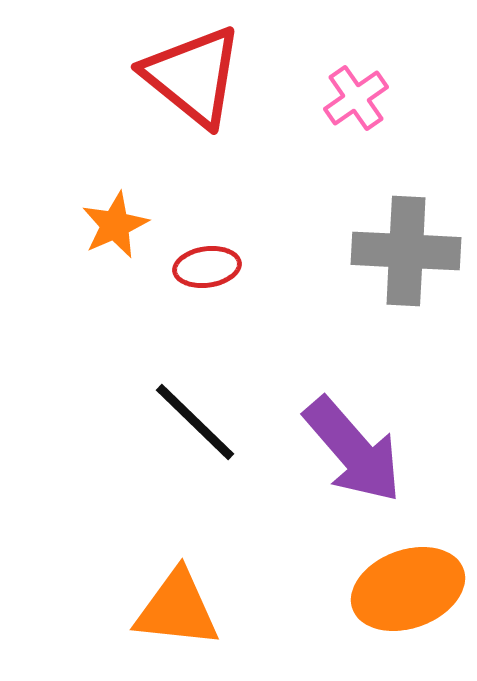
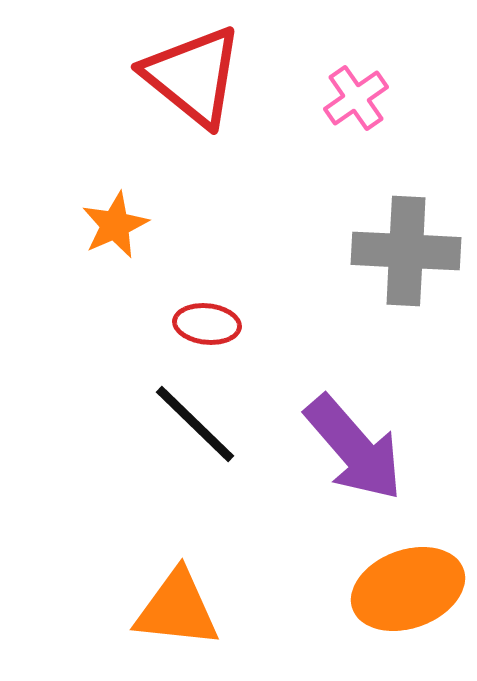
red ellipse: moved 57 px down; rotated 14 degrees clockwise
black line: moved 2 px down
purple arrow: moved 1 px right, 2 px up
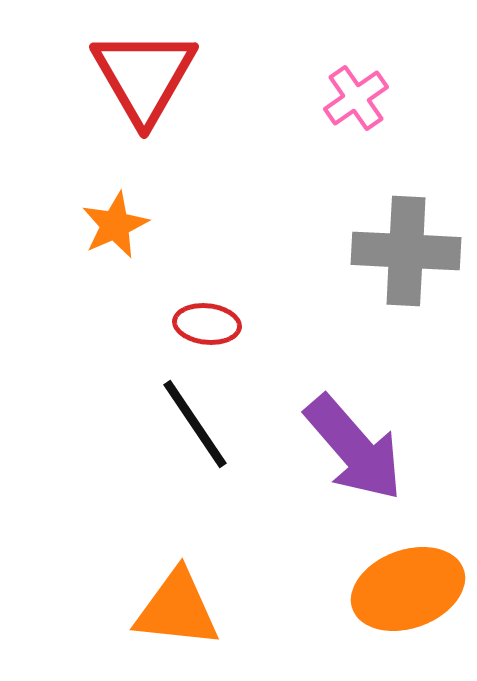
red triangle: moved 49 px left; rotated 21 degrees clockwise
black line: rotated 12 degrees clockwise
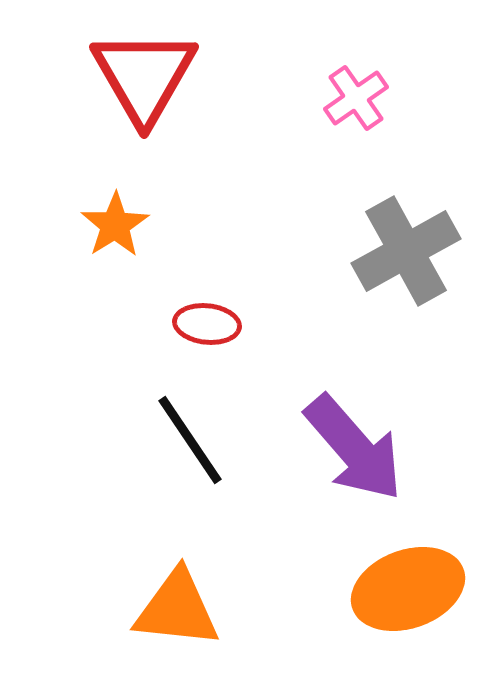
orange star: rotated 8 degrees counterclockwise
gray cross: rotated 32 degrees counterclockwise
black line: moved 5 px left, 16 px down
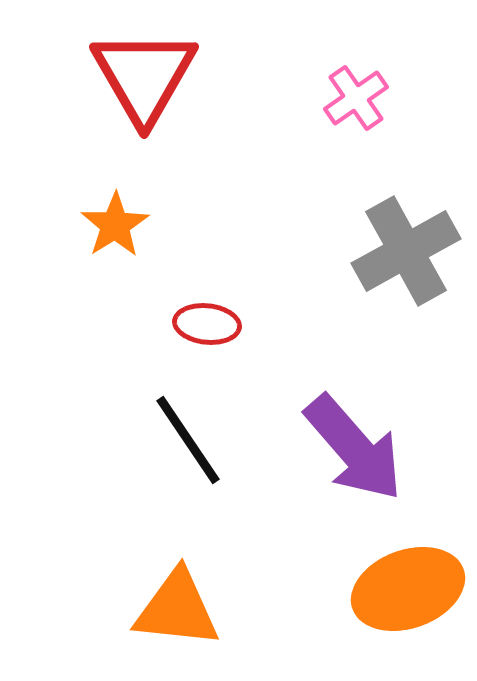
black line: moved 2 px left
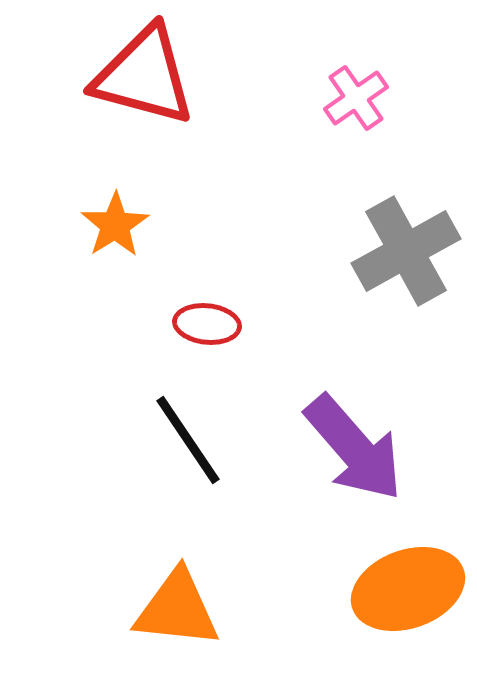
red triangle: rotated 45 degrees counterclockwise
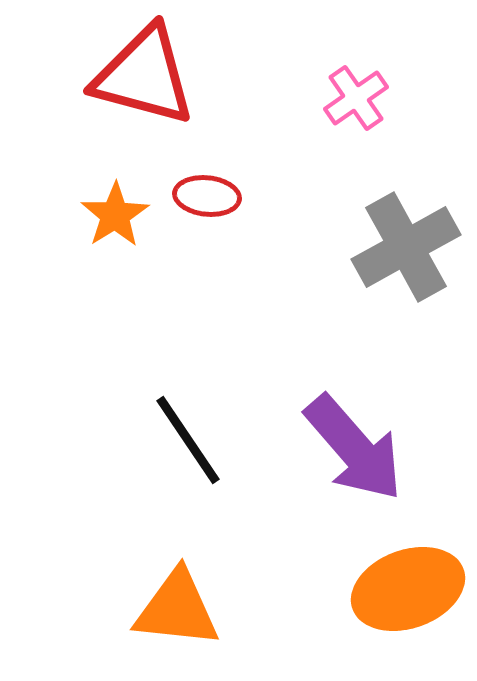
orange star: moved 10 px up
gray cross: moved 4 px up
red ellipse: moved 128 px up
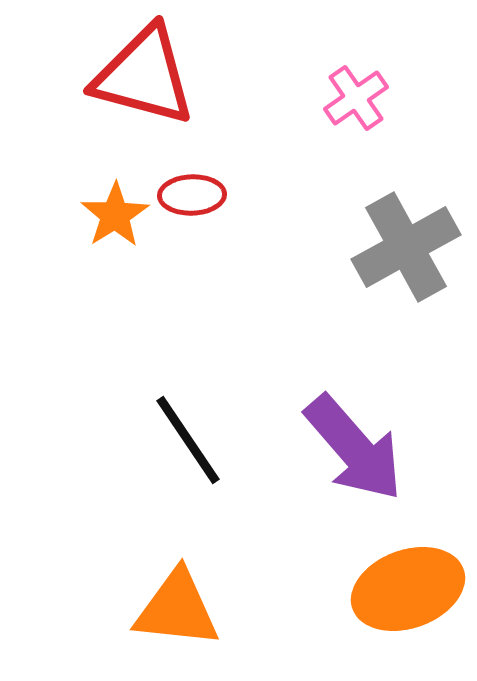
red ellipse: moved 15 px left, 1 px up; rotated 8 degrees counterclockwise
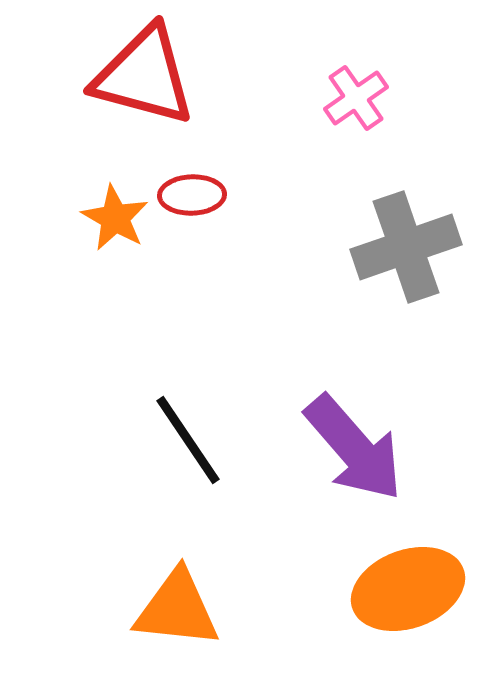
orange star: moved 3 px down; rotated 10 degrees counterclockwise
gray cross: rotated 10 degrees clockwise
